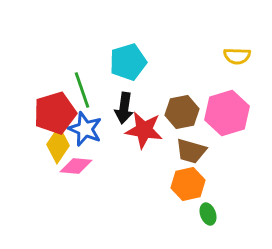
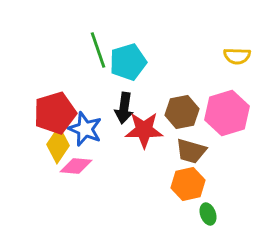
green line: moved 16 px right, 40 px up
red star: rotated 9 degrees counterclockwise
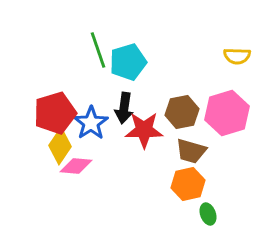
blue star: moved 6 px right, 6 px up; rotated 16 degrees clockwise
yellow diamond: moved 2 px right, 1 px down
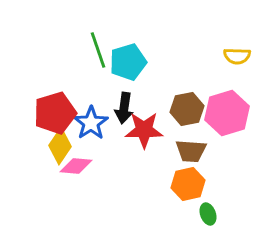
brown hexagon: moved 5 px right, 3 px up
brown trapezoid: rotated 12 degrees counterclockwise
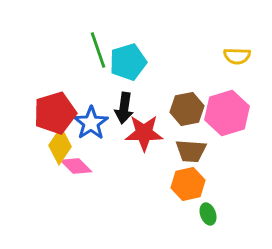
red star: moved 3 px down
pink diamond: rotated 40 degrees clockwise
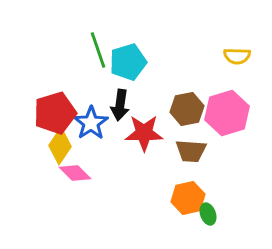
black arrow: moved 4 px left, 3 px up
pink diamond: moved 1 px left, 7 px down
orange hexagon: moved 14 px down
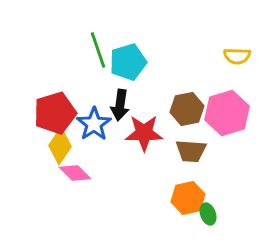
blue star: moved 3 px right, 1 px down
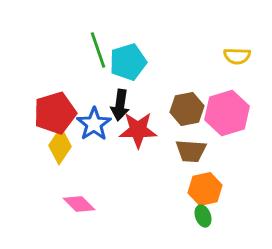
red star: moved 6 px left, 3 px up
pink diamond: moved 4 px right, 31 px down
orange hexagon: moved 17 px right, 9 px up
green ellipse: moved 5 px left, 2 px down
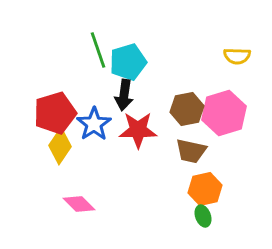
black arrow: moved 4 px right, 10 px up
pink hexagon: moved 3 px left
brown trapezoid: rotated 8 degrees clockwise
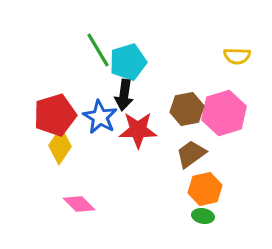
green line: rotated 12 degrees counterclockwise
red pentagon: moved 2 px down
blue star: moved 6 px right, 7 px up; rotated 8 degrees counterclockwise
brown trapezoid: moved 3 px down; rotated 132 degrees clockwise
green ellipse: rotated 60 degrees counterclockwise
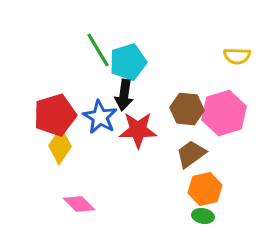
brown hexagon: rotated 16 degrees clockwise
